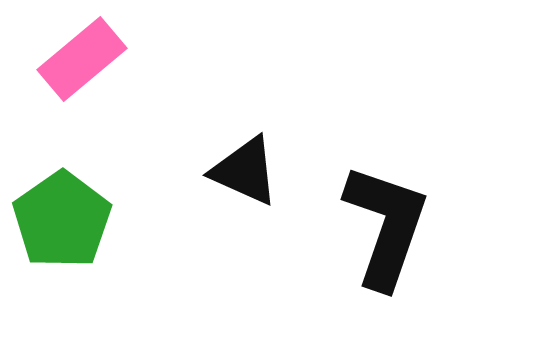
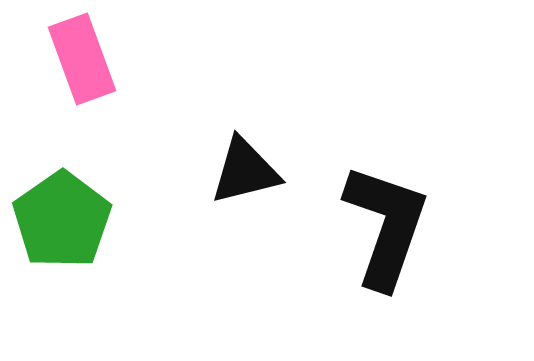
pink rectangle: rotated 70 degrees counterclockwise
black triangle: rotated 38 degrees counterclockwise
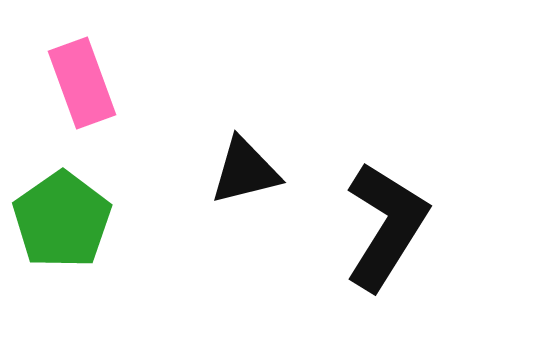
pink rectangle: moved 24 px down
black L-shape: rotated 13 degrees clockwise
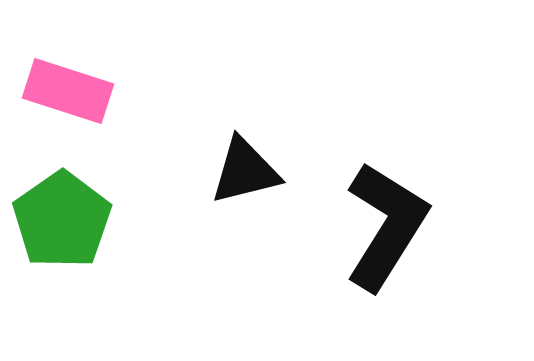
pink rectangle: moved 14 px left, 8 px down; rotated 52 degrees counterclockwise
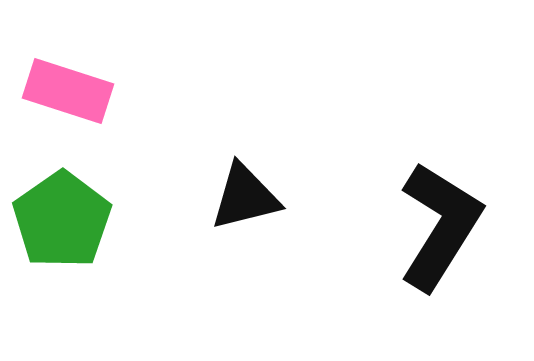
black triangle: moved 26 px down
black L-shape: moved 54 px right
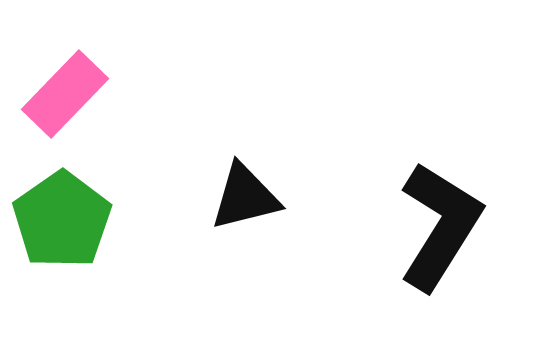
pink rectangle: moved 3 px left, 3 px down; rotated 64 degrees counterclockwise
